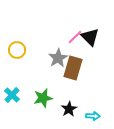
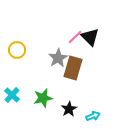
cyan arrow: rotated 24 degrees counterclockwise
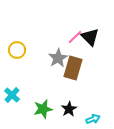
green star: moved 11 px down
cyan arrow: moved 3 px down
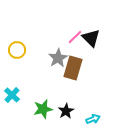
black triangle: moved 1 px right, 1 px down
black star: moved 3 px left, 2 px down
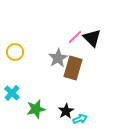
black triangle: moved 1 px right
yellow circle: moved 2 px left, 2 px down
cyan cross: moved 2 px up
green star: moved 7 px left
cyan arrow: moved 13 px left
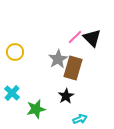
gray star: moved 1 px down
black star: moved 15 px up
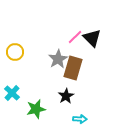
cyan arrow: rotated 24 degrees clockwise
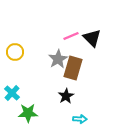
pink line: moved 4 px left, 1 px up; rotated 21 degrees clockwise
green star: moved 8 px left, 4 px down; rotated 12 degrees clockwise
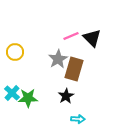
brown rectangle: moved 1 px right, 1 px down
green star: moved 15 px up
cyan arrow: moved 2 px left
